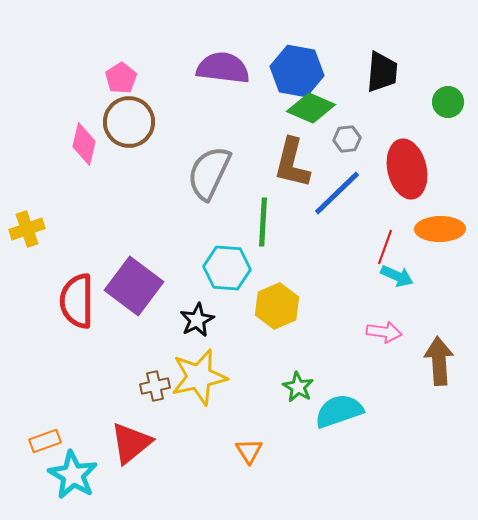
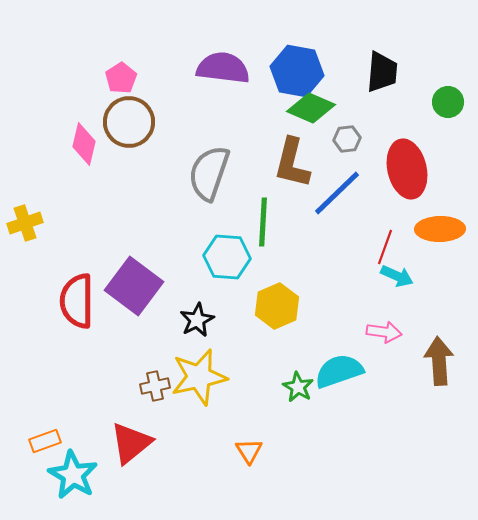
gray semicircle: rotated 6 degrees counterclockwise
yellow cross: moved 2 px left, 6 px up
cyan hexagon: moved 11 px up
cyan semicircle: moved 40 px up
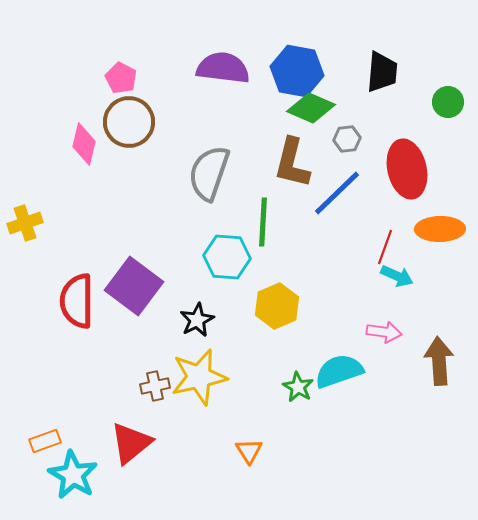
pink pentagon: rotated 12 degrees counterclockwise
